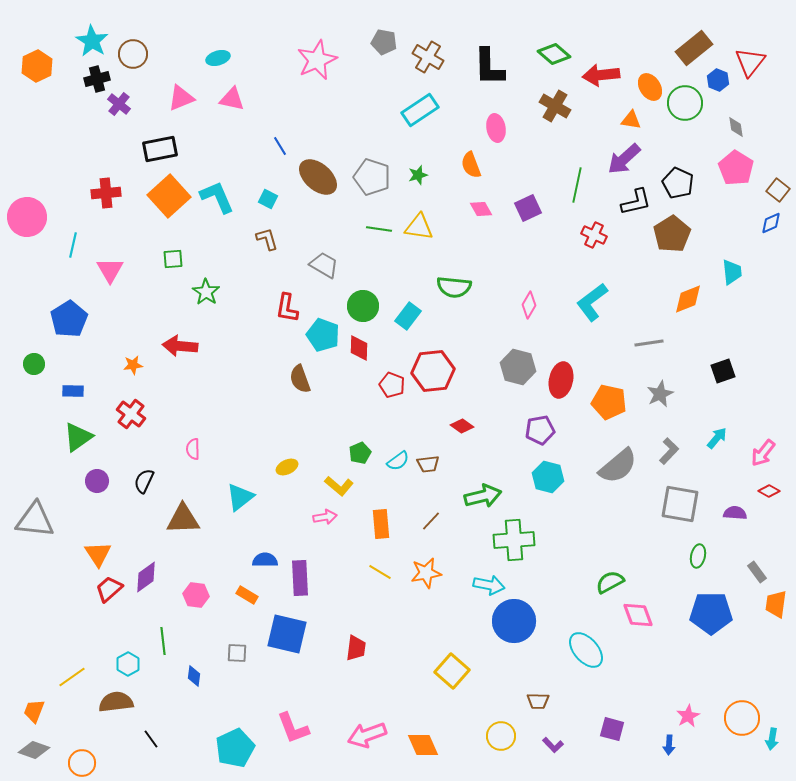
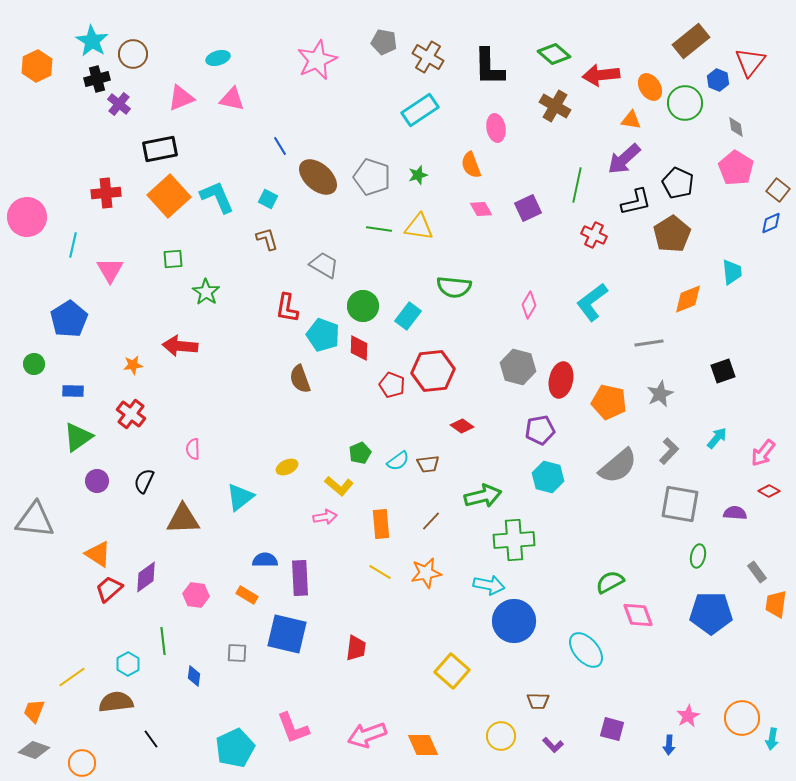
brown rectangle at (694, 48): moved 3 px left, 7 px up
orange triangle at (98, 554): rotated 24 degrees counterclockwise
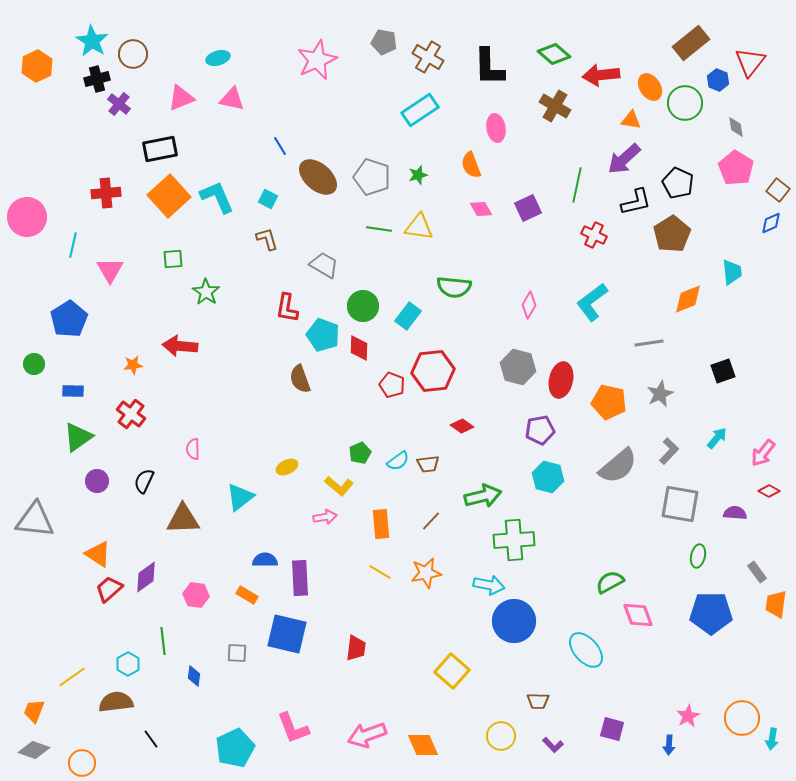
brown rectangle at (691, 41): moved 2 px down
